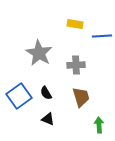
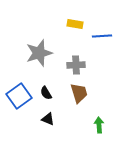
gray star: rotated 24 degrees clockwise
brown trapezoid: moved 2 px left, 4 px up
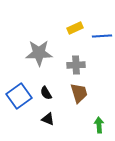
yellow rectangle: moved 4 px down; rotated 35 degrees counterclockwise
gray star: rotated 16 degrees clockwise
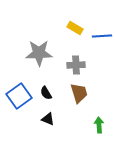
yellow rectangle: rotated 56 degrees clockwise
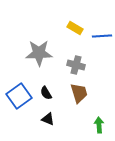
gray cross: rotated 18 degrees clockwise
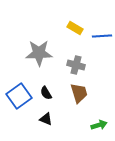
black triangle: moved 2 px left
green arrow: rotated 77 degrees clockwise
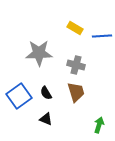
brown trapezoid: moved 3 px left, 1 px up
green arrow: rotated 56 degrees counterclockwise
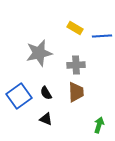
gray star: rotated 12 degrees counterclockwise
gray cross: rotated 18 degrees counterclockwise
brown trapezoid: rotated 15 degrees clockwise
